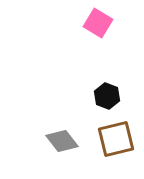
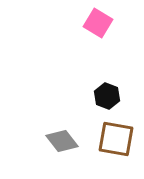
brown square: rotated 24 degrees clockwise
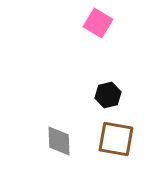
black hexagon: moved 1 px right, 1 px up; rotated 25 degrees clockwise
gray diamond: moved 3 px left; rotated 36 degrees clockwise
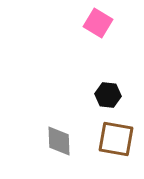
black hexagon: rotated 20 degrees clockwise
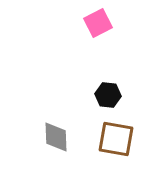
pink square: rotated 32 degrees clockwise
gray diamond: moved 3 px left, 4 px up
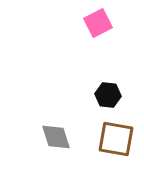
gray diamond: rotated 16 degrees counterclockwise
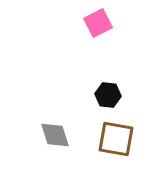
gray diamond: moved 1 px left, 2 px up
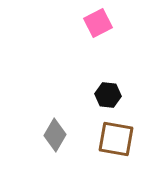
gray diamond: rotated 48 degrees clockwise
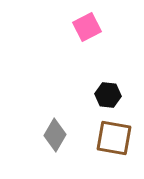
pink square: moved 11 px left, 4 px down
brown square: moved 2 px left, 1 px up
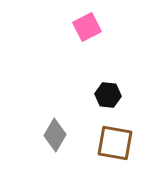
brown square: moved 1 px right, 5 px down
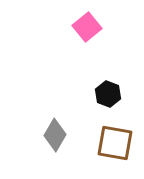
pink square: rotated 12 degrees counterclockwise
black hexagon: moved 1 px up; rotated 15 degrees clockwise
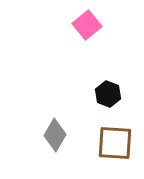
pink square: moved 2 px up
brown square: rotated 6 degrees counterclockwise
